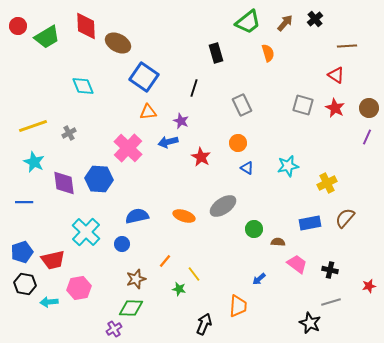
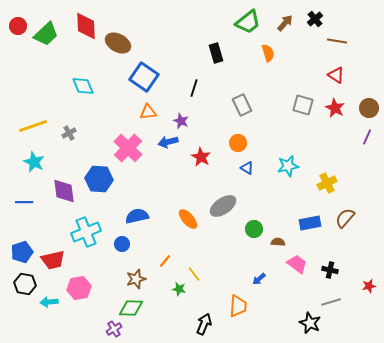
green trapezoid at (47, 37): moved 1 px left, 3 px up; rotated 12 degrees counterclockwise
brown line at (347, 46): moved 10 px left, 5 px up; rotated 12 degrees clockwise
purple diamond at (64, 183): moved 8 px down
orange ellipse at (184, 216): moved 4 px right, 3 px down; rotated 30 degrees clockwise
cyan cross at (86, 232): rotated 24 degrees clockwise
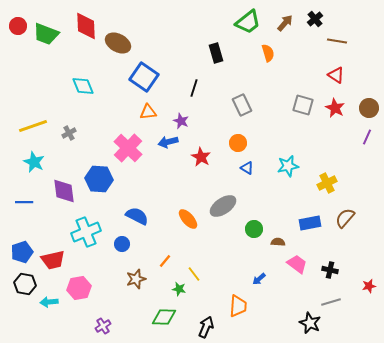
green trapezoid at (46, 34): rotated 64 degrees clockwise
blue semicircle at (137, 216): rotated 40 degrees clockwise
green diamond at (131, 308): moved 33 px right, 9 px down
black arrow at (204, 324): moved 2 px right, 3 px down
purple cross at (114, 329): moved 11 px left, 3 px up
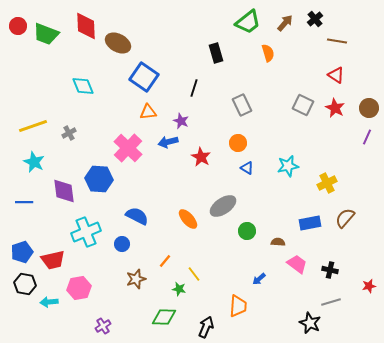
gray square at (303, 105): rotated 10 degrees clockwise
green circle at (254, 229): moved 7 px left, 2 px down
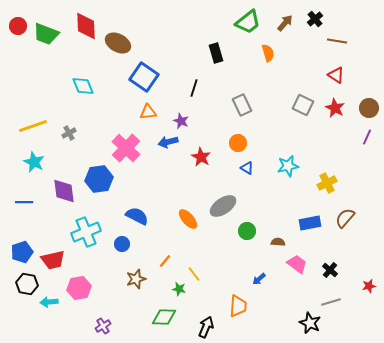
pink cross at (128, 148): moved 2 px left
blue hexagon at (99, 179): rotated 12 degrees counterclockwise
black cross at (330, 270): rotated 28 degrees clockwise
black hexagon at (25, 284): moved 2 px right
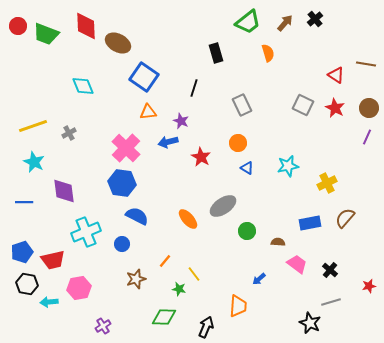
brown line at (337, 41): moved 29 px right, 23 px down
blue hexagon at (99, 179): moved 23 px right, 4 px down; rotated 16 degrees clockwise
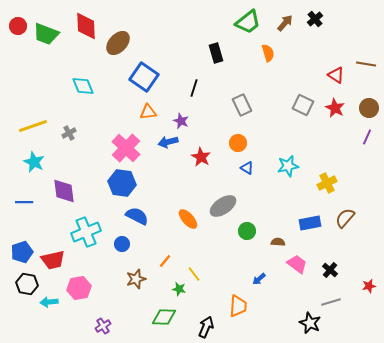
brown ellipse at (118, 43): rotated 75 degrees counterclockwise
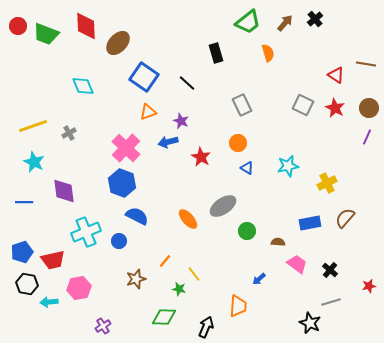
black line at (194, 88): moved 7 px left, 5 px up; rotated 66 degrees counterclockwise
orange triangle at (148, 112): rotated 12 degrees counterclockwise
blue hexagon at (122, 183): rotated 12 degrees clockwise
blue circle at (122, 244): moved 3 px left, 3 px up
